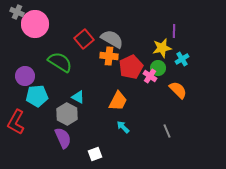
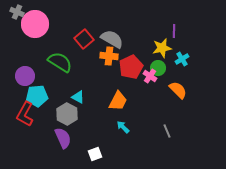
red L-shape: moved 9 px right, 8 px up
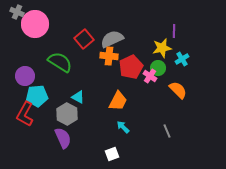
gray semicircle: rotated 55 degrees counterclockwise
white square: moved 17 px right
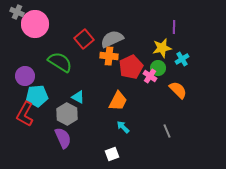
purple line: moved 4 px up
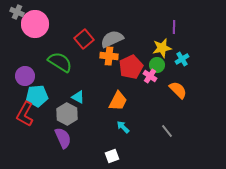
green circle: moved 1 px left, 3 px up
gray line: rotated 16 degrees counterclockwise
white square: moved 2 px down
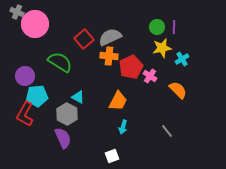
gray semicircle: moved 2 px left, 2 px up
green circle: moved 38 px up
cyan arrow: rotated 120 degrees counterclockwise
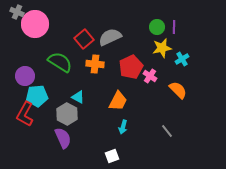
orange cross: moved 14 px left, 8 px down
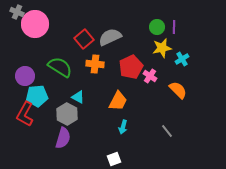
green semicircle: moved 5 px down
purple semicircle: rotated 40 degrees clockwise
white square: moved 2 px right, 3 px down
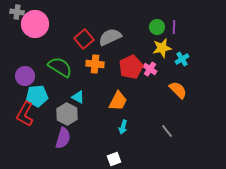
gray cross: rotated 16 degrees counterclockwise
pink cross: moved 7 px up
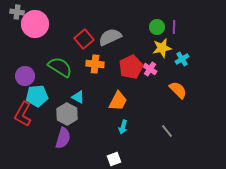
red L-shape: moved 2 px left
